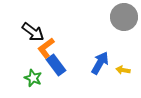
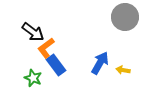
gray circle: moved 1 px right
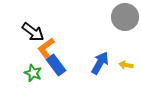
yellow arrow: moved 3 px right, 5 px up
green star: moved 5 px up
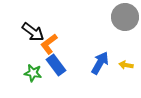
orange L-shape: moved 3 px right, 4 px up
green star: rotated 12 degrees counterclockwise
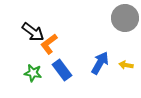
gray circle: moved 1 px down
blue rectangle: moved 6 px right, 5 px down
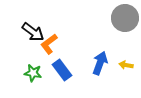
blue arrow: rotated 10 degrees counterclockwise
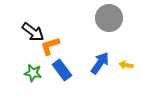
gray circle: moved 16 px left
orange L-shape: moved 1 px right, 2 px down; rotated 20 degrees clockwise
blue arrow: rotated 15 degrees clockwise
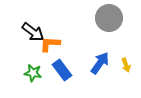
orange L-shape: moved 2 px up; rotated 20 degrees clockwise
yellow arrow: rotated 120 degrees counterclockwise
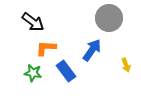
black arrow: moved 10 px up
orange L-shape: moved 4 px left, 4 px down
blue arrow: moved 8 px left, 13 px up
blue rectangle: moved 4 px right, 1 px down
